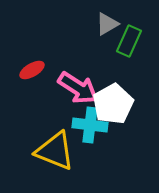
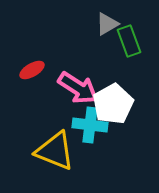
green rectangle: rotated 44 degrees counterclockwise
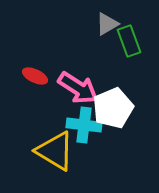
red ellipse: moved 3 px right, 6 px down; rotated 55 degrees clockwise
white pentagon: moved 4 px down; rotated 6 degrees clockwise
cyan cross: moved 6 px left
yellow triangle: rotated 9 degrees clockwise
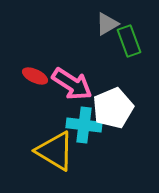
pink arrow: moved 6 px left, 4 px up
